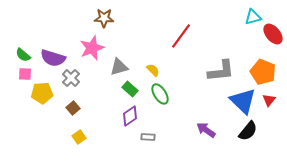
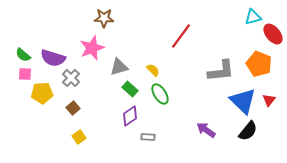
orange pentagon: moved 4 px left, 8 px up
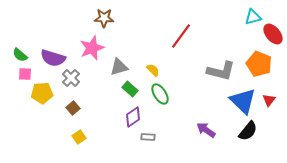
green semicircle: moved 3 px left
gray L-shape: rotated 20 degrees clockwise
purple diamond: moved 3 px right, 1 px down
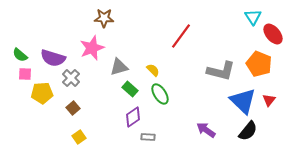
cyan triangle: rotated 48 degrees counterclockwise
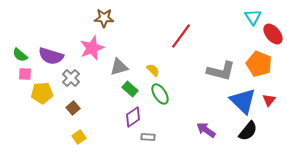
purple semicircle: moved 2 px left, 2 px up
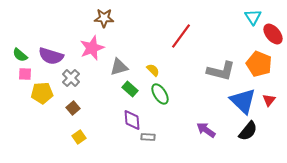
purple diamond: moved 1 px left, 3 px down; rotated 60 degrees counterclockwise
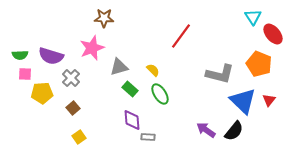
green semicircle: rotated 42 degrees counterclockwise
gray L-shape: moved 1 px left, 3 px down
black semicircle: moved 14 px left
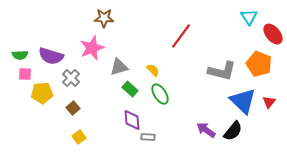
cyan triangle: moved 4 px left
gray L-shape: moved 2 px right, 3 px up
red triangle: moved 2 px down
black semicircle: moved 1 px left
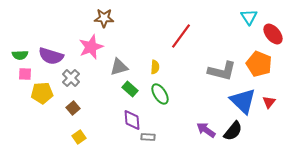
pink star: moved 1 px left, 1 px up
yellow semicircle: moved 2 px right, 3 px up; rotated 48 degrees clockwise
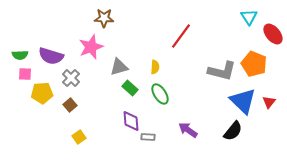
orange pentagon: moved 5 px left
green rectangle: moved 1 px up
brown square: moved 3 px left, 3 px up
purple diamond: moved 1 px left, 1 px down
purple arrow: moved 18 px left
